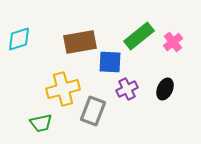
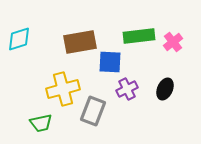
green rectangle: rotated 32 degrees clockwise
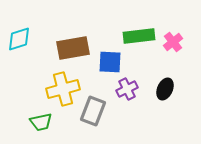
brown rectangle: moved 7 px left, 6 px down
green trapezoid: moved 1 px up
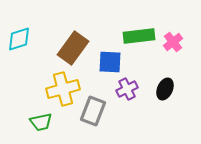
brown rectangle: rotated 44 degrees counterclockwise
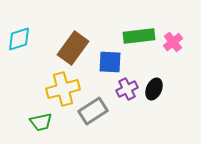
black ellipse: moved 11 px left
gray rectangle: rotated 36 degrees clockwise
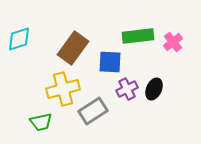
green rectangle: moved 1 px left
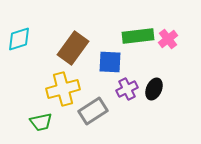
pink cross: moved 5 px left, 3 px up
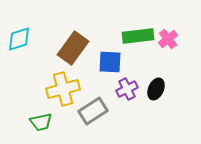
black ellipse: moved 2 px right
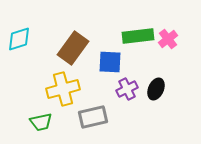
gray rectangle: moved 6 px down; rotated 20 degrees clockwise
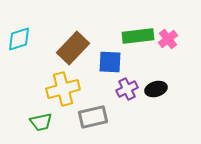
brown rectangle: rotated 8 degrees clockwise
black ellipse: rotated 50 degrees clockwise
